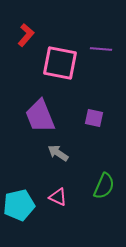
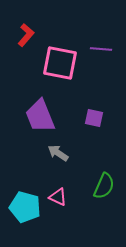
cyan pentagon: moved 6 px right, 2 px down; rotated 28 degrees clockwise
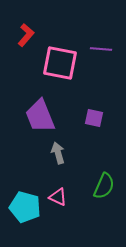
gray arrow: rotated 40 degrees clockwise
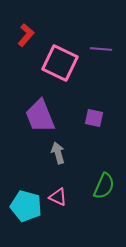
pink square: rotated 15 degrees clockwise
cyan pentagon: moved 1 px right, 1 px up
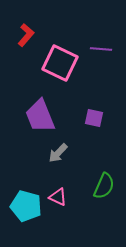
gray arrow: rotated 120 degrees counterclockwise
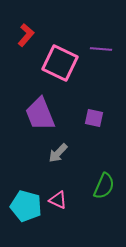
purple trapezoid: moved 2 px up
pink triangle: moved 3 px down
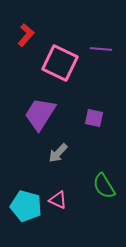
purple trapezoid: rotated 54 degrees clockwise
green semicircle: rotated 124 degrees clockwise
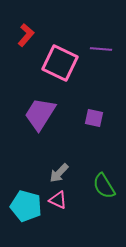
gray arrow: moved 1 px right, 20 px down
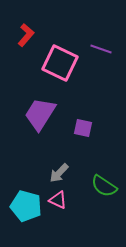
purple line: rotated 15 degrees clockwise
purple square: moved 11 px left, 10 px down
green semicircle: rotated 24 degrees counterclockwise
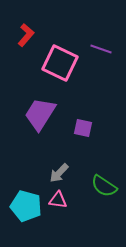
pink triangle: rotated 18 degrees counterclockwise
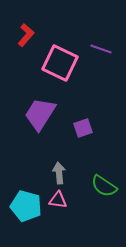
purple square: rotated 30 degrees counterclockwise
gray arrow: rotated 130 degrees clockwise
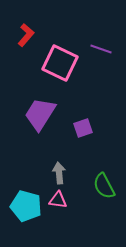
green semicircle: rotated 28 degrees clockwise
